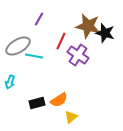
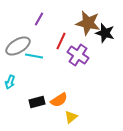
brown star: moved 3 px up
black rectangle: moved 1 px up
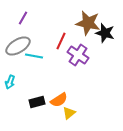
purple line: moved 16 px left, 1 px up
yellow triangle: moved 2 px left, 4 px up
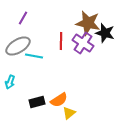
red line: rotated 24 degrees counterclockwise
purple cross: moved 5 px right, 12 px up
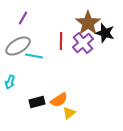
brown star: rotated 25 degrees clockwise
purple cross: rotated 15 degrees clockwise
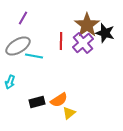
brown star: moved 1 px left, 2 px down
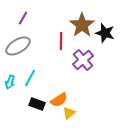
brown star: moved 5 px left
purple cross: moved 17 px down
cyan line: moved 4 px left, 22 px down; rotated 72 degrees counterclockwise
black rectangle: moved 2 px down; rotated 35 degrees clockwise
